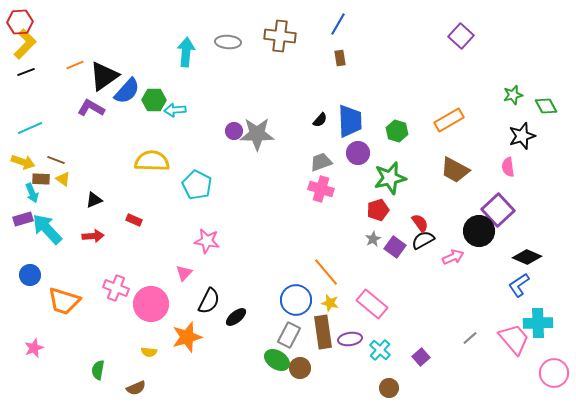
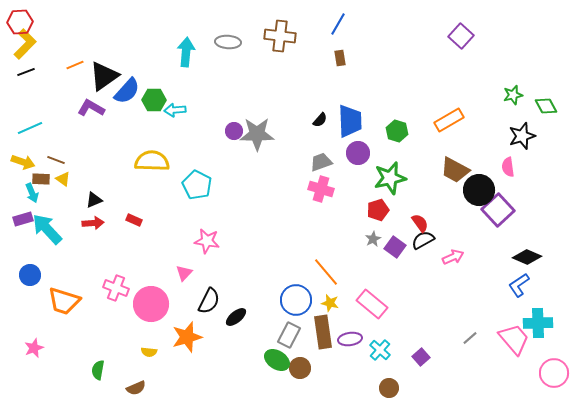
black circle at (479, 231): moved 41 px up
red arrow at (93, 236): moved 13 px up
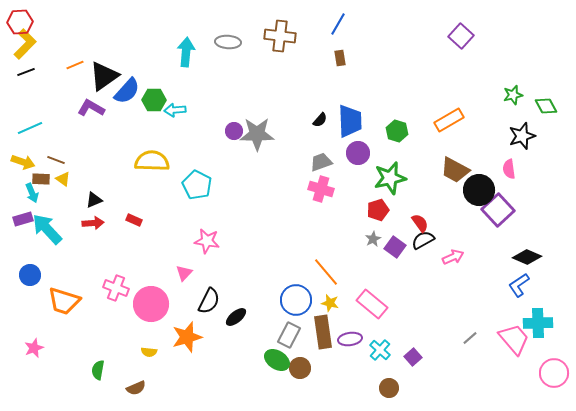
pink semicircle at (508, 167): moved 1 px right, 2 px down
purple square at (421, 357): moved 8 px left
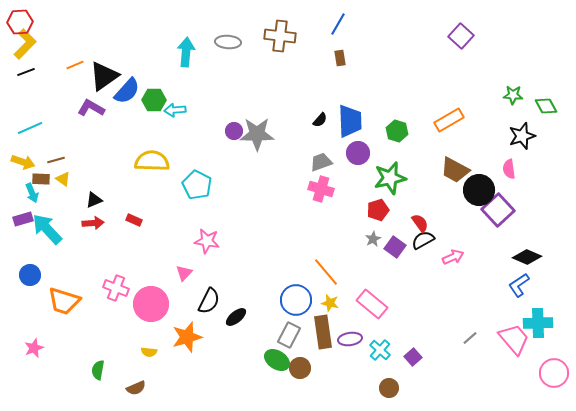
green star at (513, 95): rotated 18 degrees clockwise
brown line at (56, 160): rotated 36 degrees counterclockwise
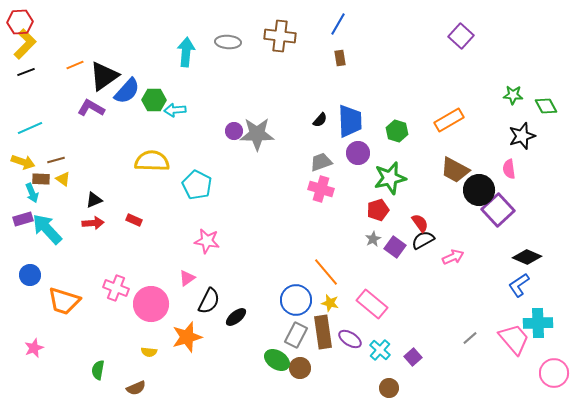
pink triangle at (184, 273): moved 3 px right, 5 px down; rotated 12 degrees clockwise
gray rectangle at (289, 335): moved 7 px right
purple ellipse at (350, 339): rotated 40 degrees clockwise
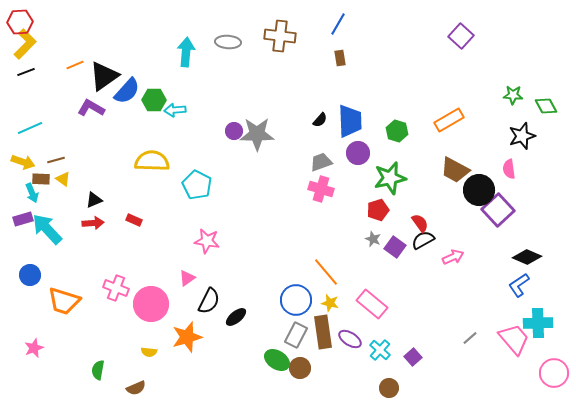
gray star at (373, 239): rotated 21 degrees counterclockwise
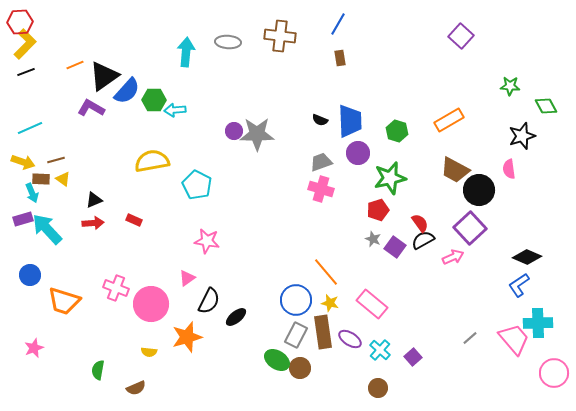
green star at (513, 95): moved 3 px left, 9 px up
black semicircle at (320, 120): rotated 70 degrees clockwise
yellow semicircle at (152, 161): rotated 12 degrees counterclockwise
purple square at (498, 210): moved 28 px left, 18 px down
brown circle at (389, 388): moved 11 px left
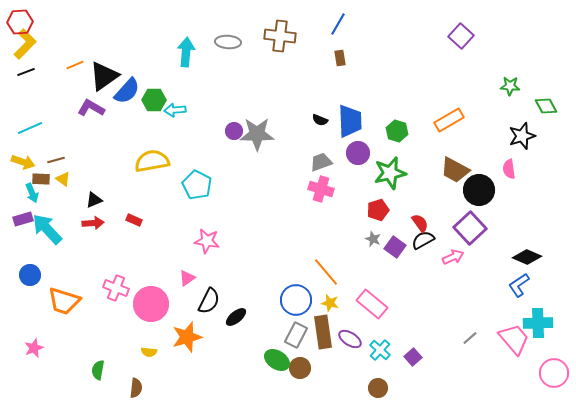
green star at (390, 178): moved 5 px up
brown semicircle at (136, 388): rotated 60 degrees counterclockwise
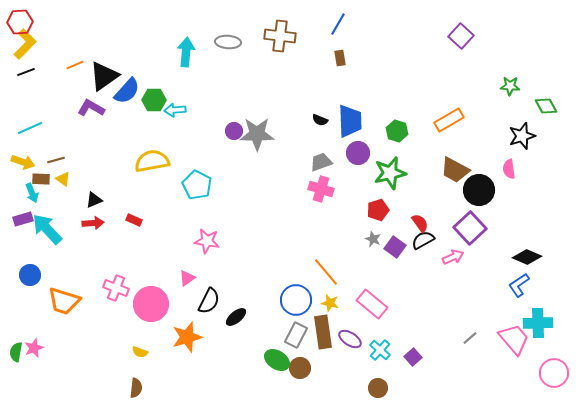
yellow semicircle at (149, 352): moved 9 px left; rotated 14 degrees clockwise
green semicircle at (98, 370): moved 82 px left, 18 px up
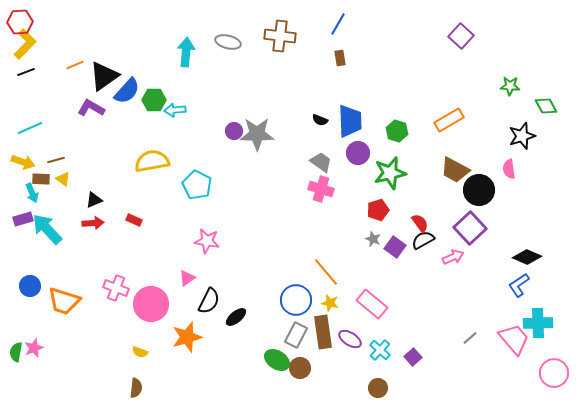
gray ellipse at (228, 42): rotated 10 degrees clockwise
gray trapezoid at (321, 162): rotated 55 degrees clockwise
blue circle at (30, 275): moved 11 px down
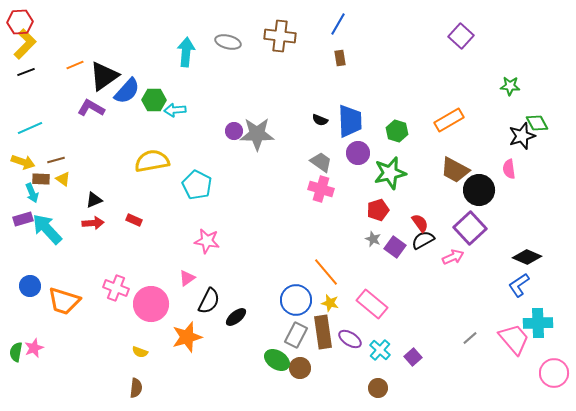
green diamond at (546, 106): moved 9 px left, 17 px down
